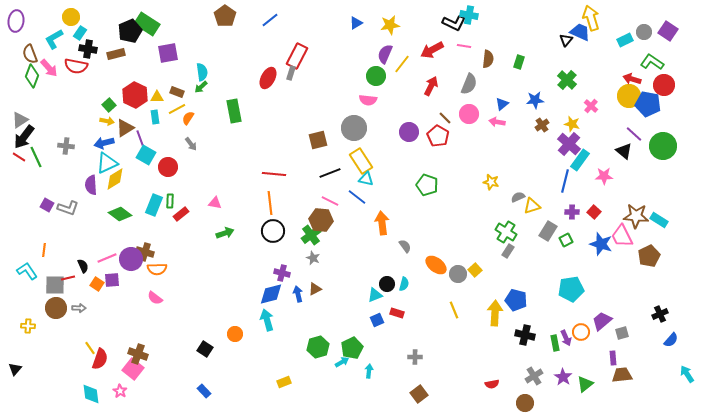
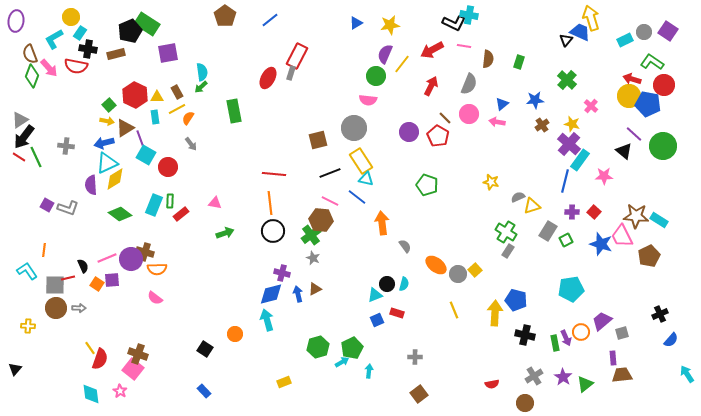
brown rectangle at (177, 92): rotated 40 degrees clockwise
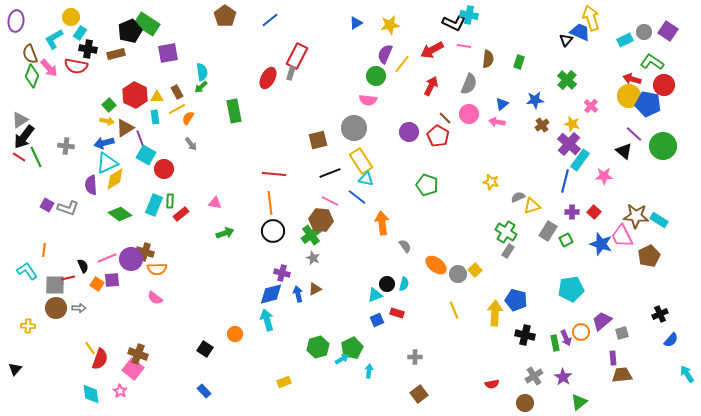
red circle at (168, 167): moved 4 px left, 2 px down
cyan arrow at (342, 362): moved 3 px up
green triangle at (585, 384): moved 6 px left, 18 px down
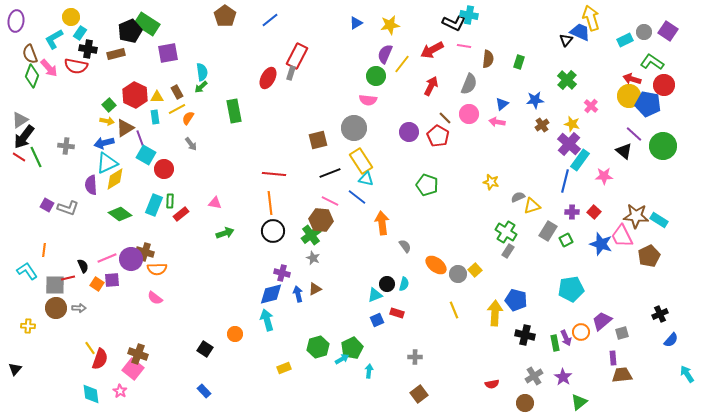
yellow rectangle at (284, 382): moved 14 px up
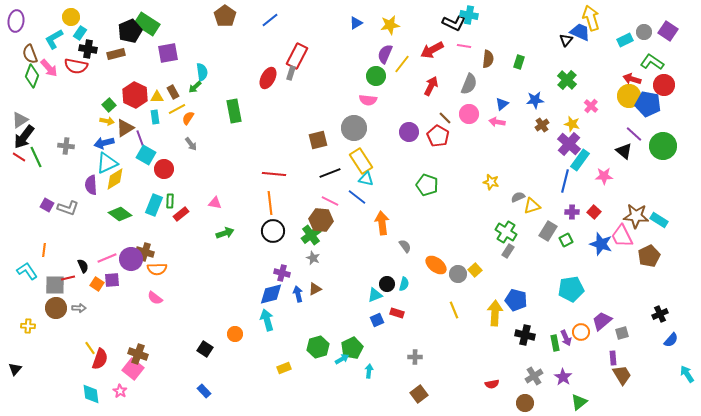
green arrow at (201, 87): moved 6 px left
brown rectangle at (177, 92): moved 4 px left
brown trapezoid at (622, 375): rotated 65 degrees clockwise
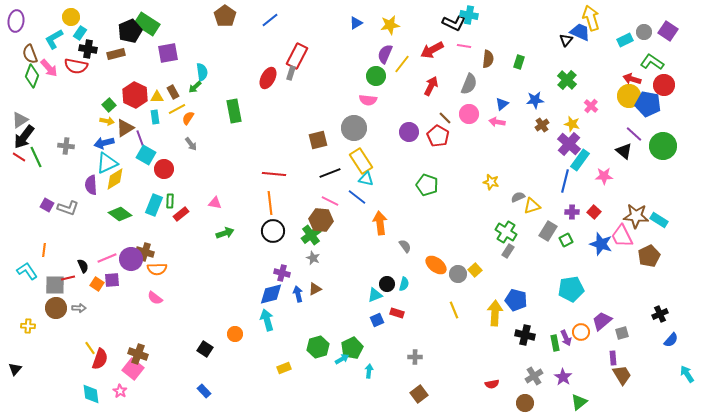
orange arrow at (382, 223): moved 2 px left
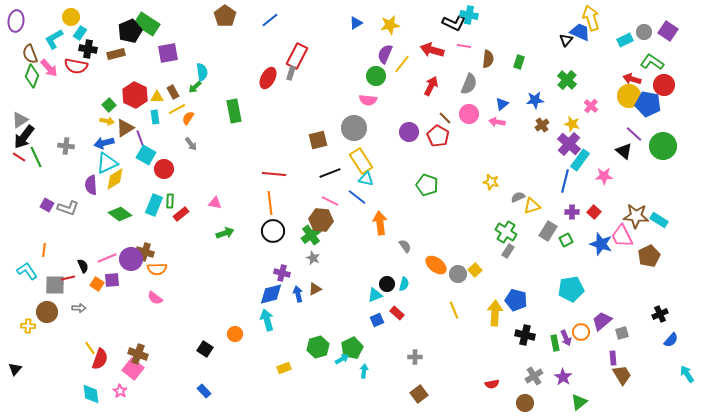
red arrow at (432, 50): rotated 45 degrees clockwise
brown circle at (56, 308): moved 9 px left, 4 px down
red rectangle at (397, 313): rotated 24 degrees clockwise
cyan arrow at (369, 371): moved 5 px left
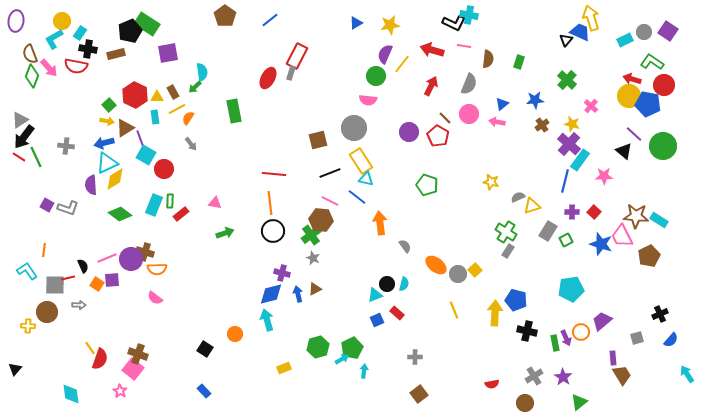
yellow circle at (71, 17): moved 9 px left, 4 px down
gray arrow at (79, 308): moved 3 px up
gray square at (622, 333): moved 15 px right, 5 px down
black cross at (525, 335): moved 2 px right, 4 px up
cyan diamond at (91, 394): moved 20 px left
